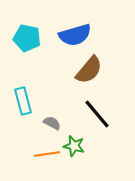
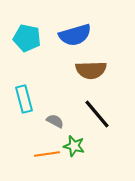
brown semicircle: moved 2 px right; rotated 48 degrees clockwise
cyan rectangle: moved 1 px right, 2 px up
gray semicircle: moved 3 px right, 2 px up
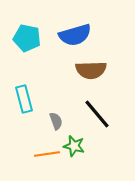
gray semicircle: moved 1 px right; rotated 42 degrees clockwise
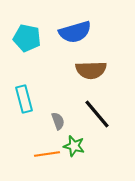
blue semicircle: moved 3 px up
gray semicircle: moved 2 px right
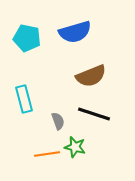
brown semicircle: moved 6 px down; rotated 20 degrees counterclockwise
black line: moved 3 px left; rotated 32 degrees counterclockwise
green star: moved 1 px right, 1 px down
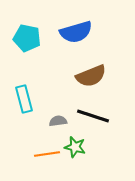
blue semicircle: moved 1 px right
black line: moved 1 px left, 2 px down
gray semicircle: rotated 78 degrees counterclockwise
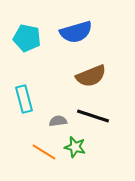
orange line: moved 3 px left, 2 px up; rotated 40 degrees clockwise
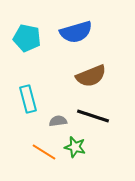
cyan rectangle: moved 4 px right
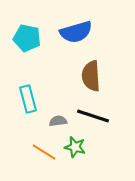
brown semicircle: rotated 108 degrees clockwise
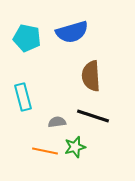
blue semicircle: moved 4 px left
cyan rectangle: moved 5 px left, 2 px up
gray semicircle: moved 1 px left, 1 px down
green star: rotated 30 degrees counterclockwise
orange line: moved 1 px right, 1 px up; rotated 20 degrees counterclockwise
